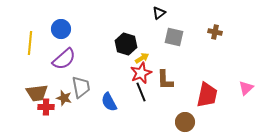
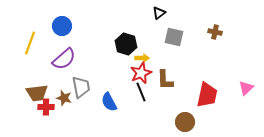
blue circle: moved 1 px right, 3 px up
yellow line: rotated 15 degrees clockwise
yellow arrow: rotated 32 degrees clockwise
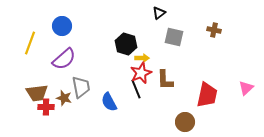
brown cross: moved 1 px left, 2 px up
black line: moved 5 px left, 3 px up
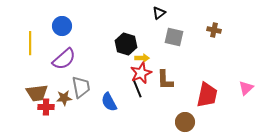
yellow line: rotated 20 degrees counterclockwise
black line: moved 1 px right, 1 px up
brown star: rotated 21 degrees counterclockwise
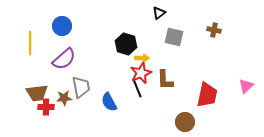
pink triangle: moved 2 px up
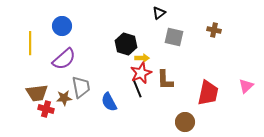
red trapezoid: moved 1 px right, 2 px up
red cross: moved 2 px down; rotated 14 degrees clockwise
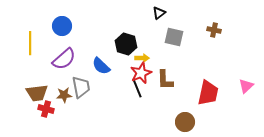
brown star: moved 3 px up
blue semicircle: moved 8 px left, 36 px up; rotated 18 degrees counterclockwise
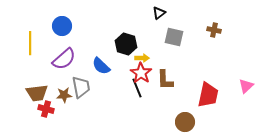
red star: rotated 15 degrees counterclockwise
red trapezoid: moved 2 px down
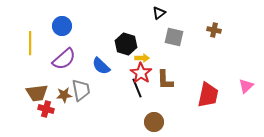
gray trapezoid: moved 3 px down
brown circle: moved 31 px left
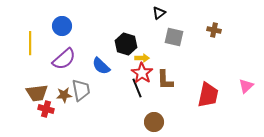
red star: moved 1 px right
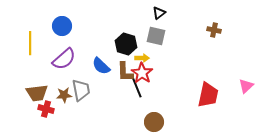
gray square: moved 18 px left, 1 px up
brown L-shape: moved 40 px left, 8 px up
